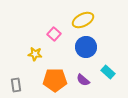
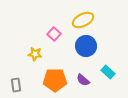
blue circle: moved 1 px up
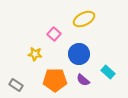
yellow ellipse: moved 1 px right, 1 px up
blue circle: moved 7 px left, 8 px down
gray rectangle: rotated 48 degrees counterclockwise
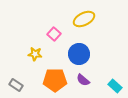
cyan rectangle: moved 7 px right, 14 px down
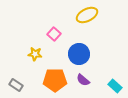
yellow ellipse: moved 3 px right, 4 px up
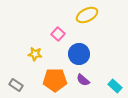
pink square: moved 4 px right
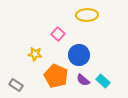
yellow ellipse: rotated 25 degrees clockwise
blue circle: moved 1 px down
orange pentagon: moved 1 px right, 4 px up; rotated 25 degrees clockwise
cyan rectangle: moved 12 px left, 5 px up
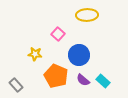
gray rectangle: rotated 16 degrees clockwise
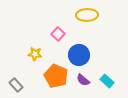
cyan rectangle: moved 4 px right
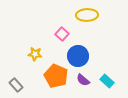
pink square: moved 4 px right
blue circle: moved 1 px left, 1 px down
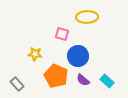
yellow ellipse: moved 2 px down
pink square: rotated 24 degrees counterclockwise
gray rectangle: moved 1 px right, 1 px up
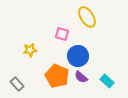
yellow ellipse: rotated 60 degrees clockwise
yellow star: moved 5 px left, 4 px up; rotated 16 degrees counterclockwise
orange pentagon: moved 1 px right
purple semicircle: moved 2 px left, 3 px up
